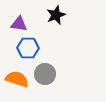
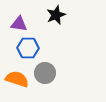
gray circle: moved 1 px up
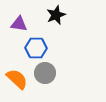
blue hexagon: moved 8 px right
orange semicircle: rotated 25 degrees clockwise
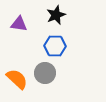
blue hexagon: moved 19 px right, 2 px up
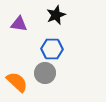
blue hexagon: moved 3 px left, 3 px down
orange semicircle: moved 3 px down
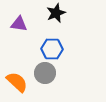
black star: moved 2 px up
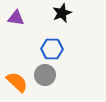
black star: moved 6 px right
purple triangle: moved 3 px left, 6 px up
gray circle: moved 2 px down
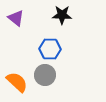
black star: moved 2 px down; rotated 24 degrees clockwise
purple triangle: rotated 30 degrees clockwise
blue hexagon: moved 2 px left
